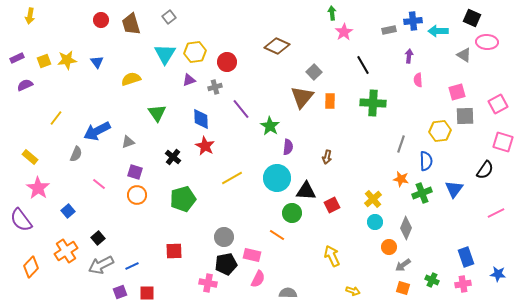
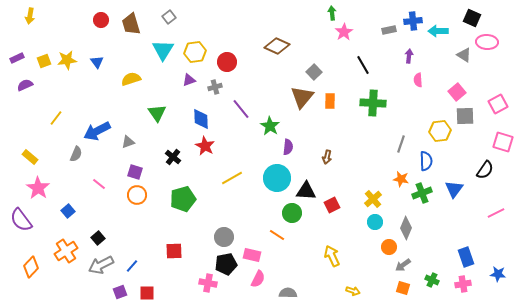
cyan triangle at (165, 54): moved 2 px left, 4 px up
pink square at (457, 92): rotated 24 degrees counterclockwise
blue line at (132, 266): rotated 24 degrees counterclockwise
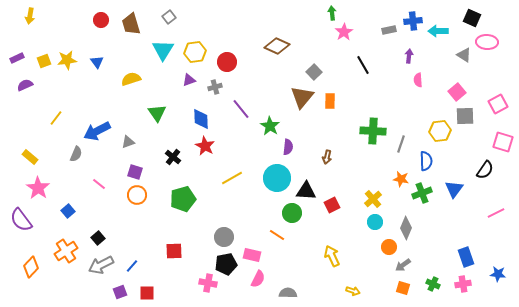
green cross at (373, 103): moved 28 px down
green cross at (432, 280): moved 1 px right, 4 px down
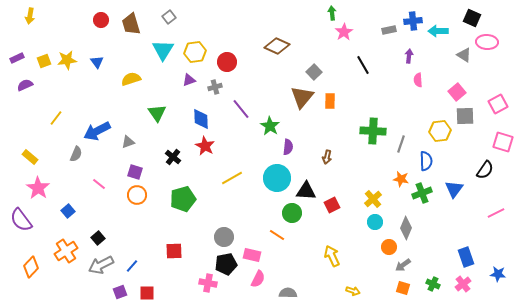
pink cross at (463, 284): rotated 28 degrees counterclockwise
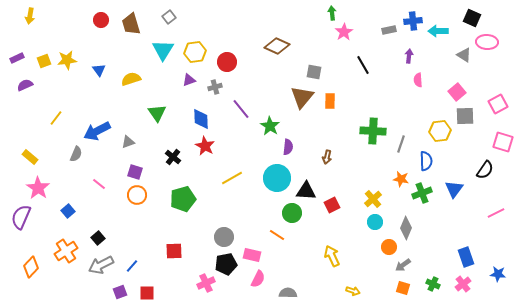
blue triangle at (97, 62): moved 2 px right, 8 px down
gray square at (314, 72): rotated 35 degrees counterclockwise
purple semicircle at (21, 220): moved 3 px up; rotated 60 degrees clockwise
pink cross at (208, 283): moved 2 px left; rotated 36 degrees counterclockwise
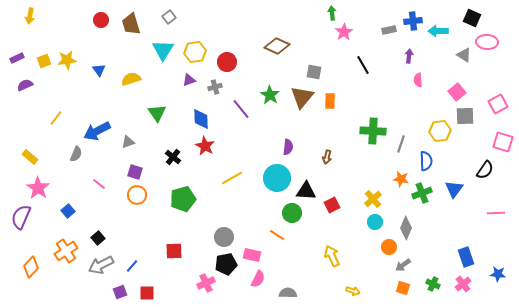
green star at (270, 126): moved 31 px up
pink line at (496, 213): rotated 24 degrees clockwise
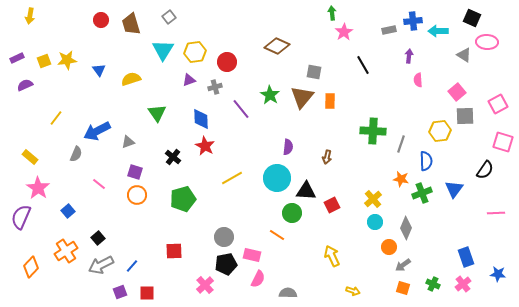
pink cross at (206, 283): moved 1 px left, 2 px down; rotated 18 degrees counterclockwise
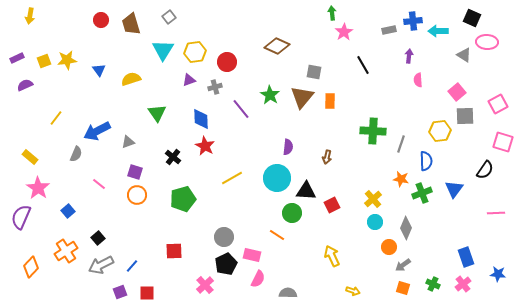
black pentagon at (226, 264): rotated 15 degrees counterclockwise
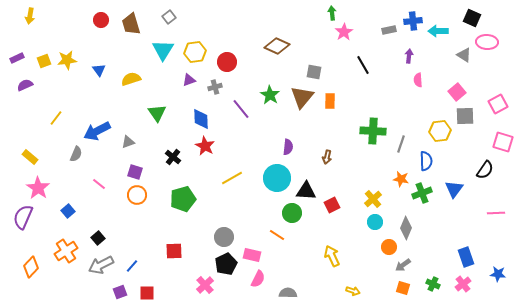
purple semicircle at (21, 217): moved 2 px right
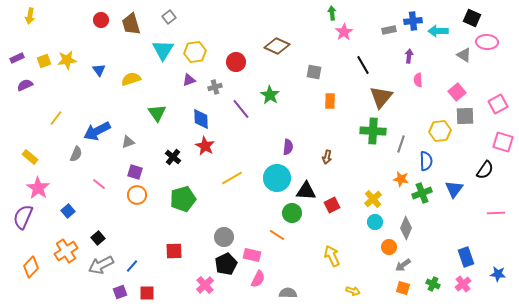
red circle at (227, 62): moved 9 px right
brown triangle at (302, 97): moved 79 px right
